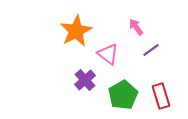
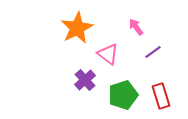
orange star: moved 1 px right, 3 px up
purple line: moved 2 px right, 2 px down
green pentagon: rotated 12 degrees clockwise
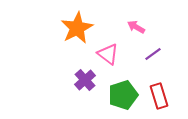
pink arrow: rotated 24 degrees counterclockwise
purple line: moved 2 px down
red rectangle: moved 2 px left
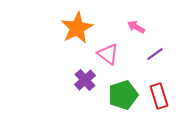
purple line: moved 2 px right
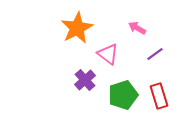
pink arrow: moved 1 px right, 1 px down
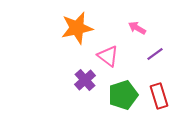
orange star: rotated 16 degrees clockwise
pink triangle: moved 2 px down
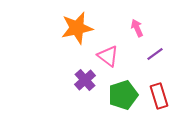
pink arrow: rotated 36 degrees clockwise
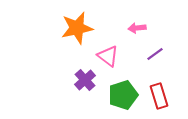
pink arrow: rotated 72 degrees counterclockwise
